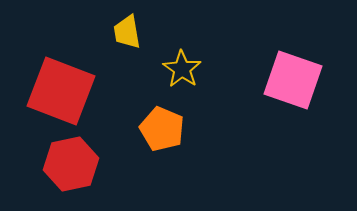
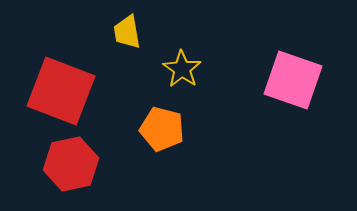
orange pentagon: rotated 9 degrees counterclockwise
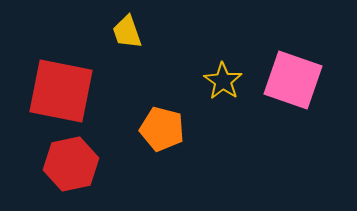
yellow trapezoid: rotated 9 degrees counterclockwise
yellow star: moved 41 px right, 12 px down
red square: rotated 10 degrees counterclockwise
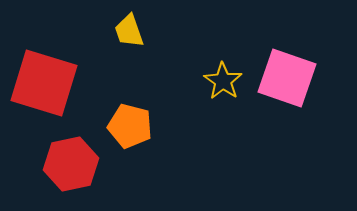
yellow trapezoid: moved 2 px right, 1 px up
pink square: moved 6 px left, 2 px up
red square: moved 17 px left, 8 px up; rotated 6 degrees clockwise
orange pentagon: moved 32 px left, 3 px up
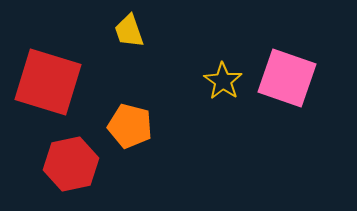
red square: moved 4 px right, 1 px up
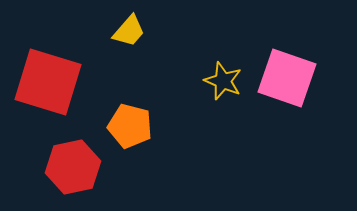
yellow trapezoid: rotated 120 degrees counterclockwise
yellow star: rotated 12 degrees counterclockwise
red hexagon: moved 2 px right, 3 px down
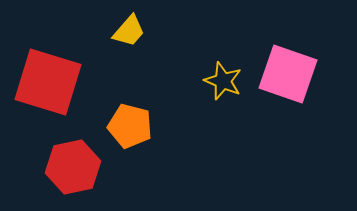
pink square: moved 1 px right, 4 px up
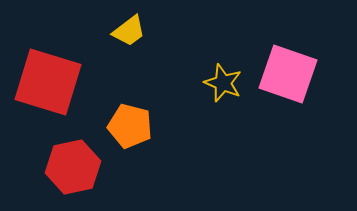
yellow trapezoid: rotated 12 degrees clockwise
yellow star: moved 2 px down
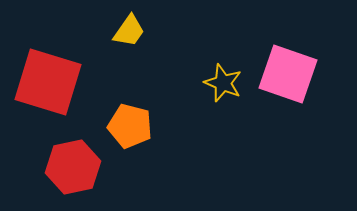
yellow trapezoid: rotated 18 degrees counterclockwise
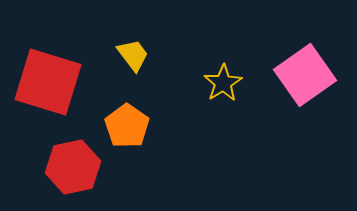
yellow trapezoid: moved 4 px right, 24 px down; rotated 72 degrees counterclockwise
pink square: moved 17 px right, 1 px down; rotated 36 degrees clockwise
yellow star: rotated 18 degrees clockwise
orange pentagon: moved 3 px left; rotated 21 degrees clockwise
